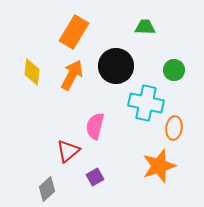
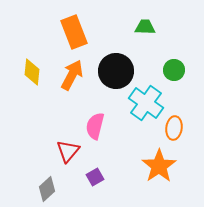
orange rectangle: rotated 52 degrees counterclockwise
black circle: moved 5 px down
cyan cross: rotated 24 degrees clockwise
red triangle: rotated 10 degrees counterclockwise
orange star: rotated 16 degrees counterclockwise
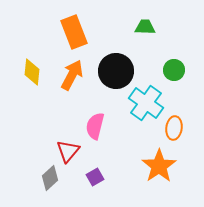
gray diamond: moved 3 px right, 11 px up
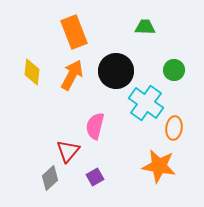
orange star: rotated 28 degrees counterclockwise
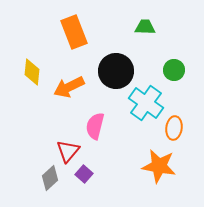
orange arrow: moved 3 px left, 12 px down; rotated 144 degrees counterclockwise
purple square: moved 11 px left, 3 px up; rotated 18 degrees counterclockwise
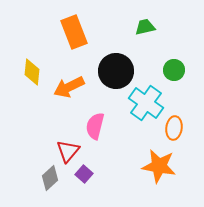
green trapezoid: rotated 15 degrees counterclockwise
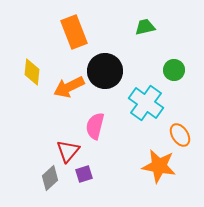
black circle: moved 11 px left
orange ellipse: moved 6 px right, 7 px down; rotated 40 degrees counterclockwise
purple square: rotated 30 degrees clockwise
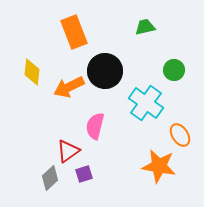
red triangle: rotated 15 degrees clockwise
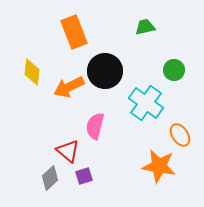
red triangle: rotated 45 degrees counterclockwise
purple square: moved 2 px down
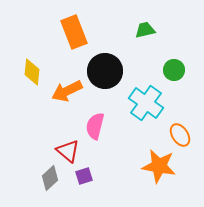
green trapezoid: moved 3 px down
orange arrow: moved 2 px left, 4 px down
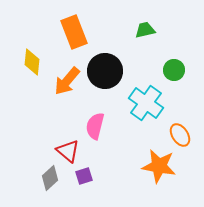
yellow diamond: moved 10 px up
orange arrow: moved 10 px up; rotated 24 degrees counterclockwise
